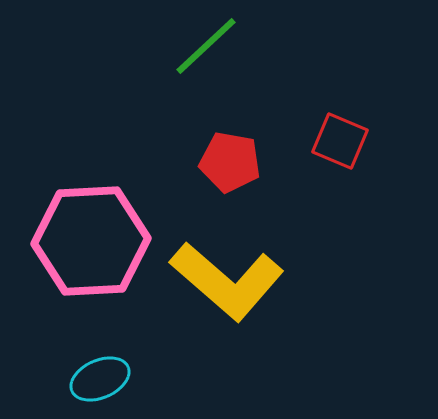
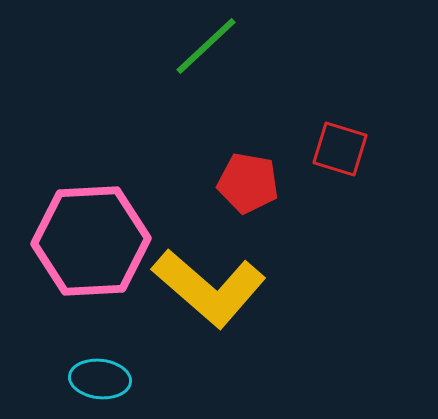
red square: moved 8 px down; rotated 6 degrees counterclockwise
red pentagon: moved 18 px right, 21 px down
yellow L-shape: moved 18 px left, 7 px down
cyan ellipse: rotated 30 degrees clockwise
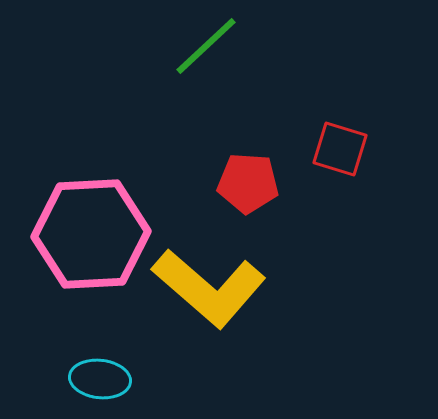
red pentagon: rotated 6 degrees counterclockwise
pink hexagon: moved 7 px up
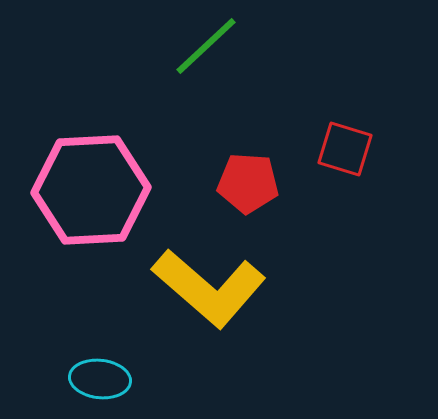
red square: moved 5 px right
pink hexagon: moved 44 px up
